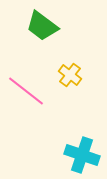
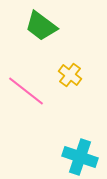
green trapezoid: moved 1 px left
cyan cross: moved 2 px left, 2 px down
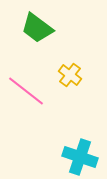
green trapezoid: moved 4 px left, 2 px down
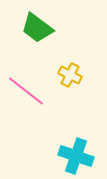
yellow cross: rotated 10 degrees counterclockwise
cyan cross: moved 4 px left, 1 px up
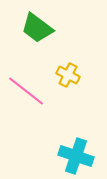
yellow cross: moved 2 px left
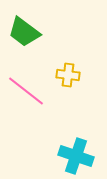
green trapezoid: moved 13 px left, 4 px down
yellow cross: rotated 20 degrees counterclockwise
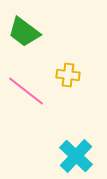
cyan cross: rotated 24 degrees clockwise
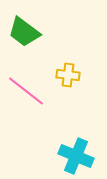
cyan cross: rotated 20 degrees counterclockwise
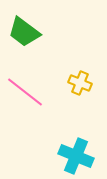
yellow cross: moved 12 px right, 8 px down; rotated 15 degrees clockwise
pink line: moved 1 px left, 1 px down
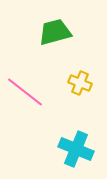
green trapezoid: moved 31 px right; rotated 128 degrees clockwise
cyan cross: moved 7 px up
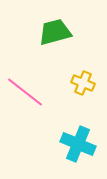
yellow cross: moved 3 px right
cyan cross: moved 2 px right, 5 px up
